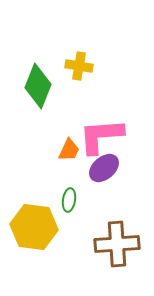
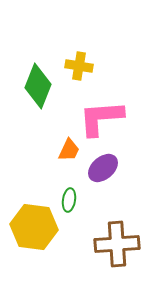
pink L-shape: moved 18 px up
purple ellipse: moved 1 px left
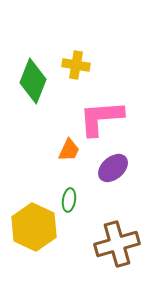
yellow cross: moved 3 px left, 1 px up
green diamond: moved 5 px left, 5 px up
purple ellipse: moved 10 px right
yellow hexagon: rotated 18 degrees clockwise
brown cross: rotated 12 degrees counterclockwise
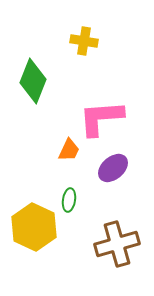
yellow cross: moved 8 px right, 24 px up
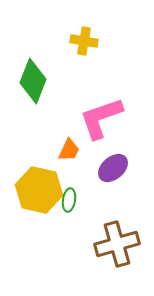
pink L-shape: rotated 15 degrees counterclockwise
yellow hexagon: moved 5 px right, 37 px up; rotated 12 degrees counterclockwise
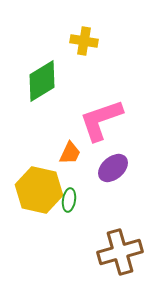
green diamond: moved 9 px right; rotated 36 degrees clockwise
pink L-shape: moved 2 px down
orange trapezoid: moved 1 px right, 3 px down
brown cross: moved 3 px right, 8 px down
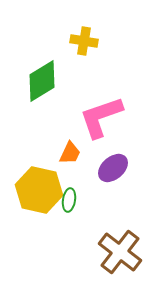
pink L-shape: moved 3 px up
brown cross: rotated 36 degrees counterclockwise
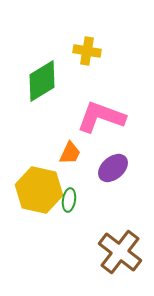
yellow cross: moved 3 px right, 10 px down
pink L-shape: rotated 39 degrees clockwise
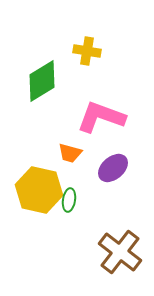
orange trapezoid: rotated 80 degrees clockwise
